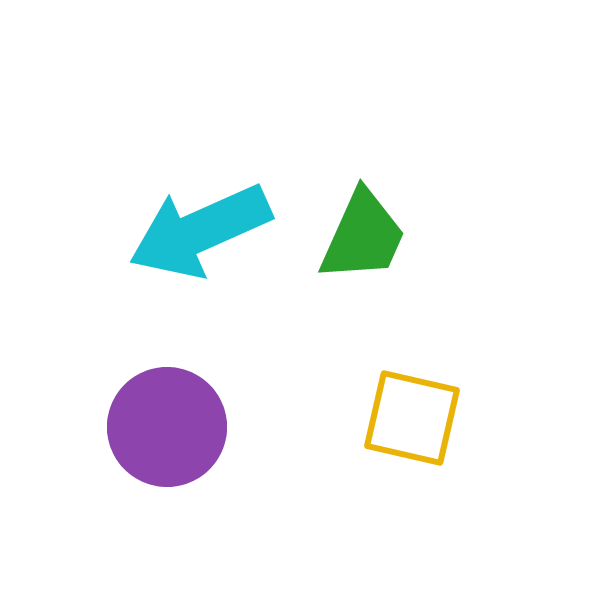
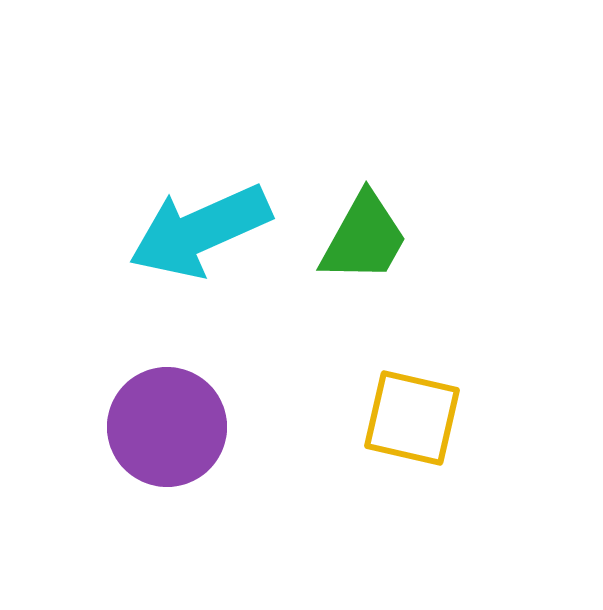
green trapezoid: moved 1 px right, 2 px down; rotated 5 degrees clockwise
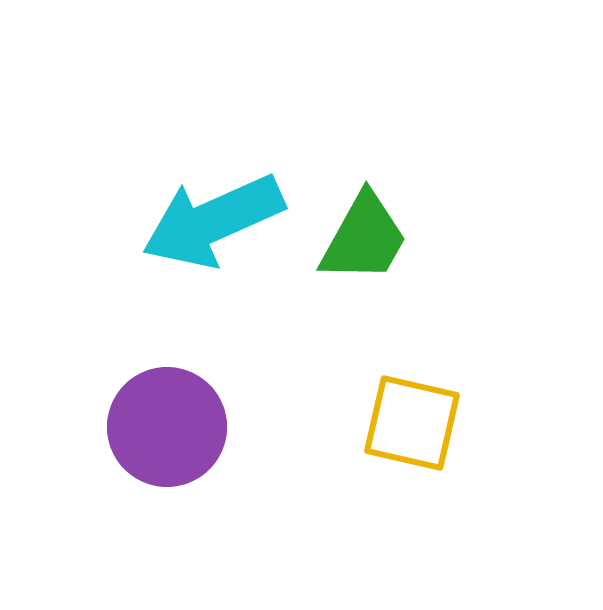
cyan arrow: moved 13 px right, 10 px up
yellow square: moved 5 px down
